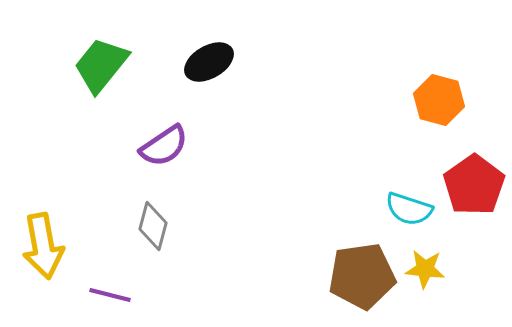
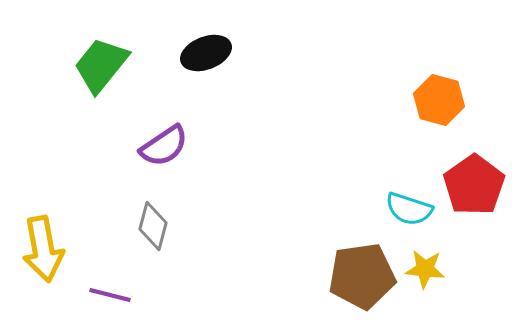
black ellipse: moved 3 px left, 9 px up; rotated 9 degrees clockwise
yellow arrow: moved 3 px down
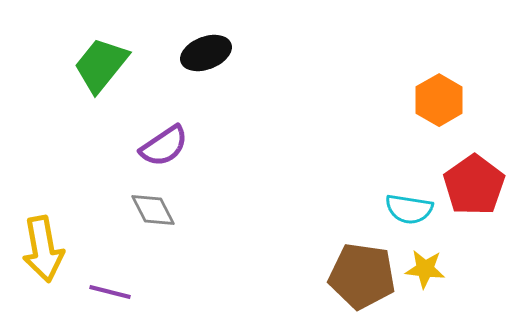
orange hexagon: rotated 15 degrees clockwise
cyan semicircle: rotated 9 degrees counterclockwise
gray diamond: moved 16 px up; rotated 42 degrees counterclockwise
brown pentagon: rotated 16 degrees clockwise
purple line: moved 3 px up
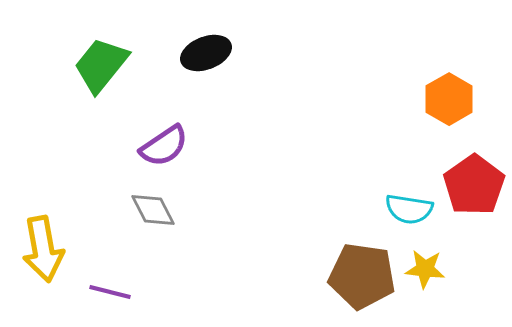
orange hexagon: moved 10 px right, 1 px up
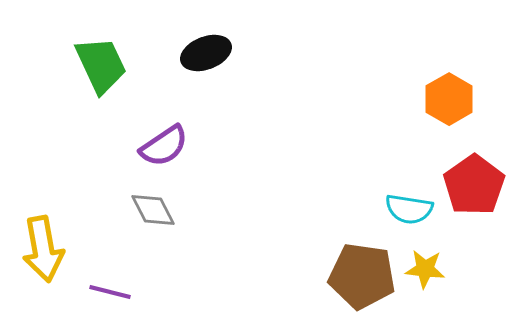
green trapezoid: rotated 116 degrees clockwise
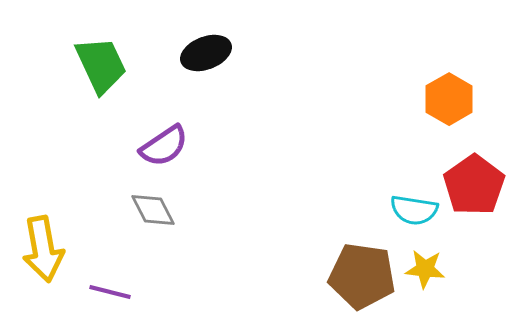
cyan semicircle: moved 5 px right, 1 px down
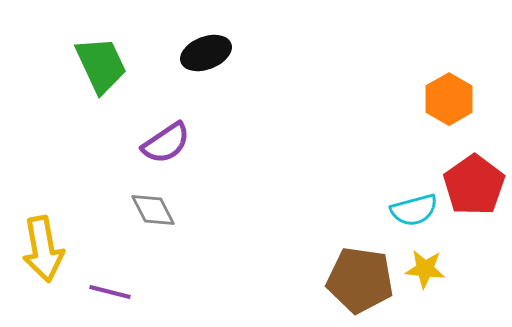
purple semicircle: moved 2 px right, 3 px up
cyan semicircle: rotated 24 degrees counterclockwise
brown pentagon: moved 2 px left, 4 px down
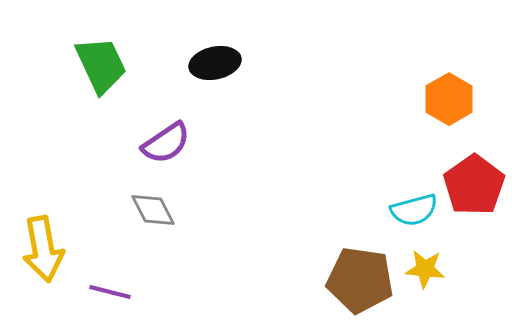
black ellipse: moved 9 px right, 10 px down; rotated 9 degrees clockwise
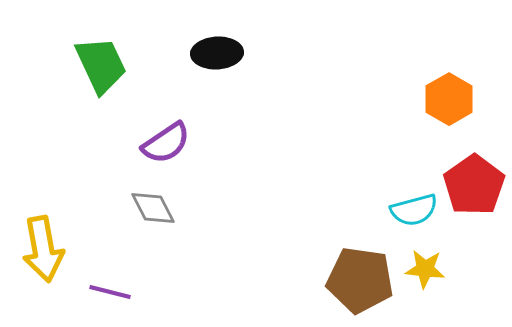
black ellipse: moved 2 px right, 10 px up; rotated 9 degrees clockwise
gray diamond: moved 2 px up
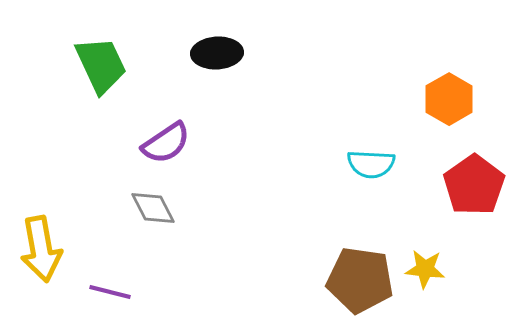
cyan semicircle: moved 43 px left, 46 px up; rotated 18 degrees clockwise
yellow arrow: moved 2 px left
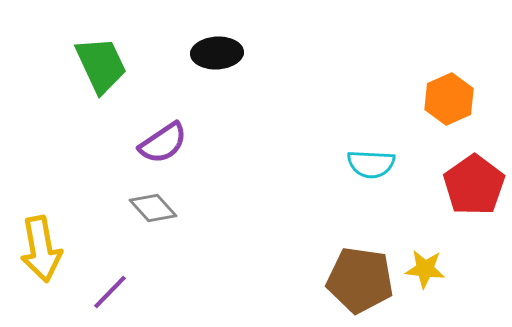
orange hexagon: rotated 6 degrees clockwise
purple semicircle: moved 3 px left
gray diamond: rotated 15 degrees counterclockwise
purple line: rotated 60 degrees counterclockwise
